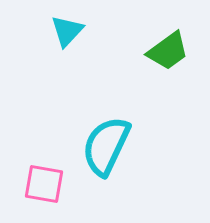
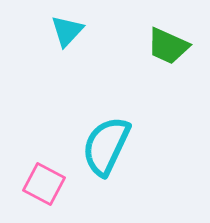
green trapezoid: moved 5 px up; rotated 60 degrees clockwise
pink square: rotated 18 degrees clockwise
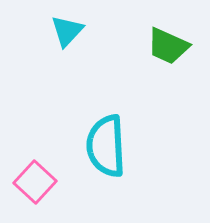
cyan semicircle: rotated 28 degrees counterclockwise
pink square: moved 9 px left, 2 px up; rotated 15 degrees clockwise
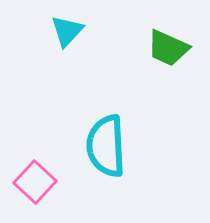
green trapezoid: moved 2 px down
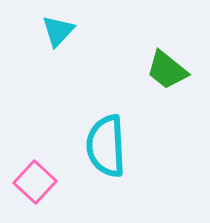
cyan triangle: moved 9 px left
green trapezoid: moved 1 px left, 22 px down; rotated 15 degrees clockwise
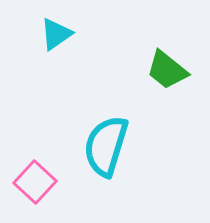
cyan triangle: moved 2 px left, 3 px down; rotated 12 degrees clockwise
cyan semicircle: rotated 20 degrees clockwise
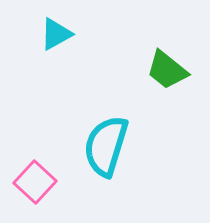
cyan triangle: rotated 6 degrees clockwise
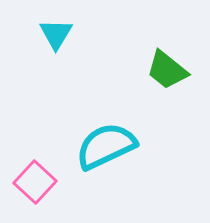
cyan triangle: rotated 30 degrees counterclockwise
cyan semicircle: rotated 48 degrees clockwise
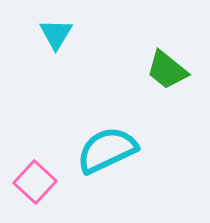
cyan semicircle: moved 1 px right, 4 px down
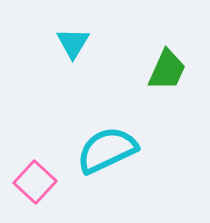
cyan triangle: moved 17 px right, 9 px down
green trapezoid: rotated 105 degrees counterclockwise
